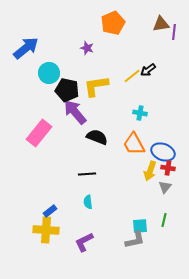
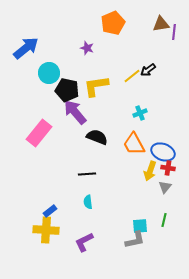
cyan cross: rotated 32 degrees counterclockwise
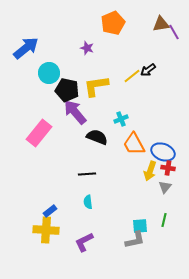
purple line: rotated 35 degrees counterclockwise
cyan cross: moved 19 px left, 6 px down
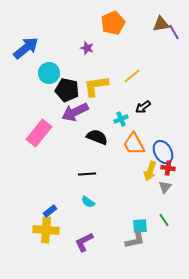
black arrow: moved 5 px left, 37 px down
purple arrow: rotated 76 degrees counterclockwise
blue ellipse: rotated 40 degrees clockwise
cyan semicircle: rotated 48 degrees counterclockwise
green line: rotated 48 degrees counterclockwise
